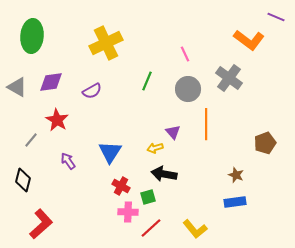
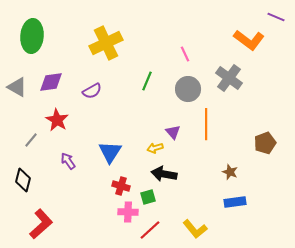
brown star: moved 6 px left, 3 px up
red cross: rotated 12 degrees counterclockwise
red line: moved 1 px left, 2 px down
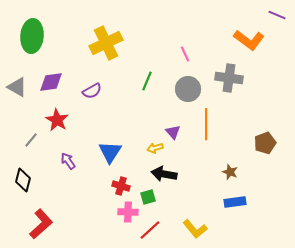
purple line: moved 1 px right, 2 px up
gray cross: rotated 28 degrees counterclockwise
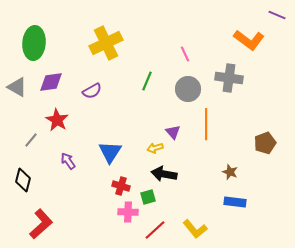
green ellipse: moved 2 px right, 7 px down
blue rectangle: rotated 15 degrees clockwise
red line: moved 5 px right
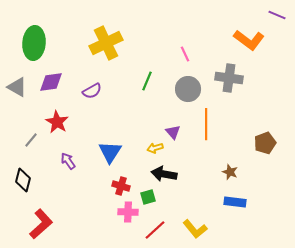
red star: moved 2 px down
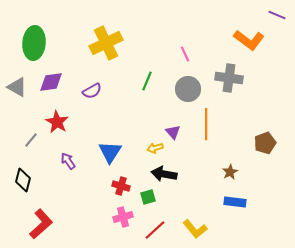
brown star: rotated 21 degrees clockwise
pink cross: moved 5 px left, 5 px down; rotated 18 degrees counterclockwise
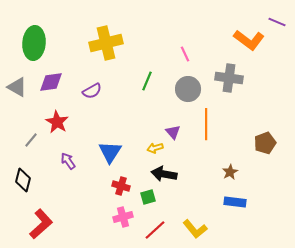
purple line: moved 7 px down
yellow cross: rotated 12 degrees clockwise
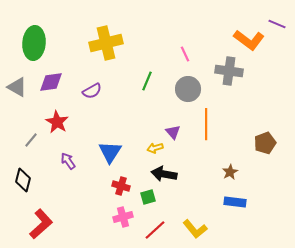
purple line: moved 2 px down
gray cross: moved 7 px up
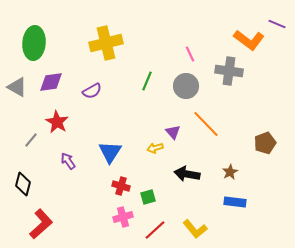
pink line: moved 5 px right
gray circle: moved 2 px left, 3 px up
orange line: rotated 44 degrees counterclockwise
black arrow: moved 23 px right
black diamond: moved 4 px down
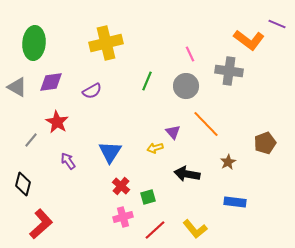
brown star: moved 2 px left, 10 px up
red cross: rotated 24 degrees clockwise
